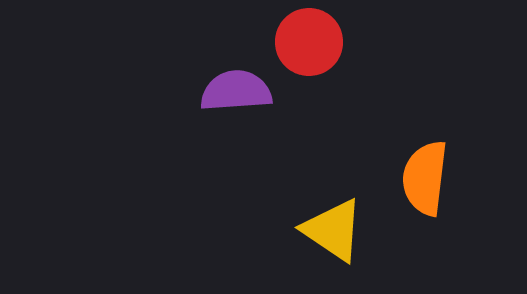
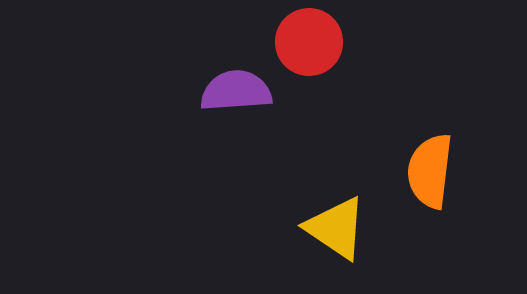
orange semicircle: moved 5 px right, 7 px up
yellow triangle: moved 3 px right, 2 px up
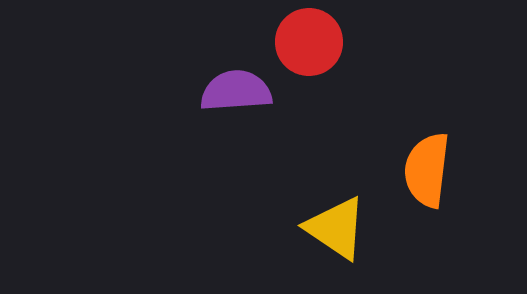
orange semicircle: moved 3 px left, 1 px up
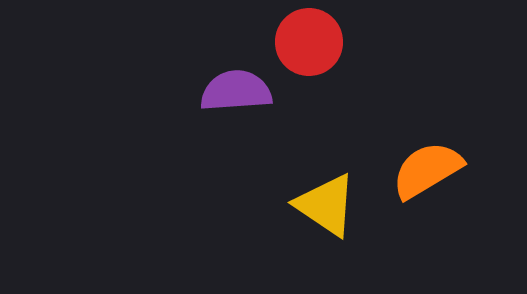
orange semicircle: rotated 52 degrees clockwise
yellow triangle: moved 10 px left, 23 px up
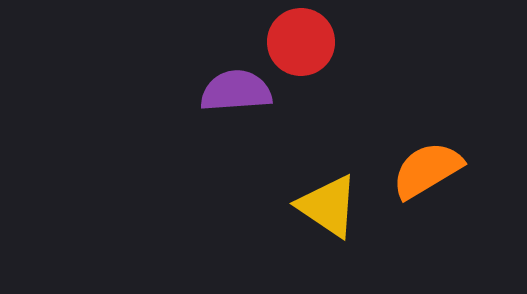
red circle: moved 8 px left
yellow triangle: moved 2 px right, 1 px down
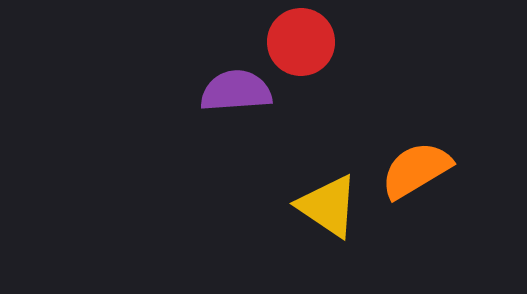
orange semicircle: moved 11 px left
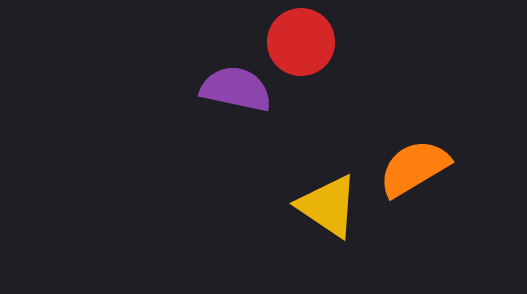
purple semicircle: moved 2 px up; rotated 16 degrees clockwise
orange semicircle: moved 2 px left, 2 px up
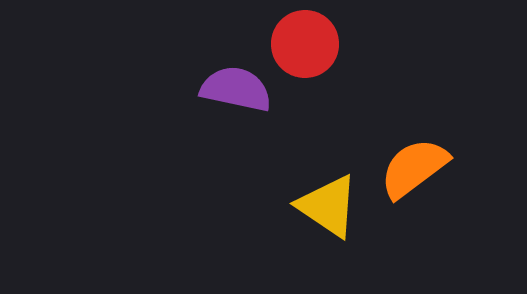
red circle: moved 4 px right, 2 px down
orange semicircle: rotated 6 degrees counterclockwise
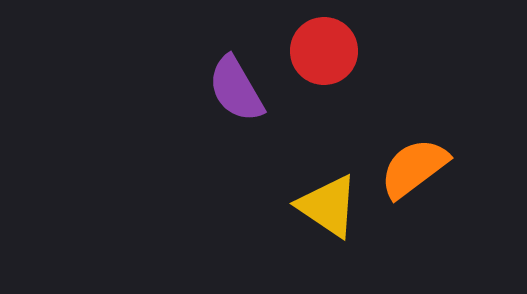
red circle: moved 19 px right, 7 px down
purple semicircle: rotated 132 degrees counterclockwise
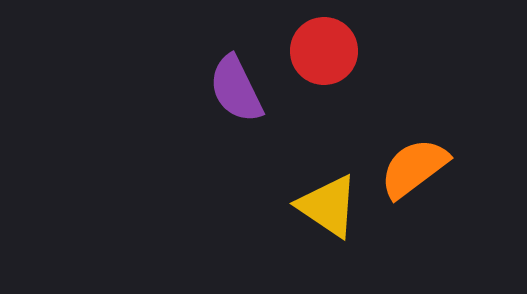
purple semicircle: rotated 4 degrees clockwise
